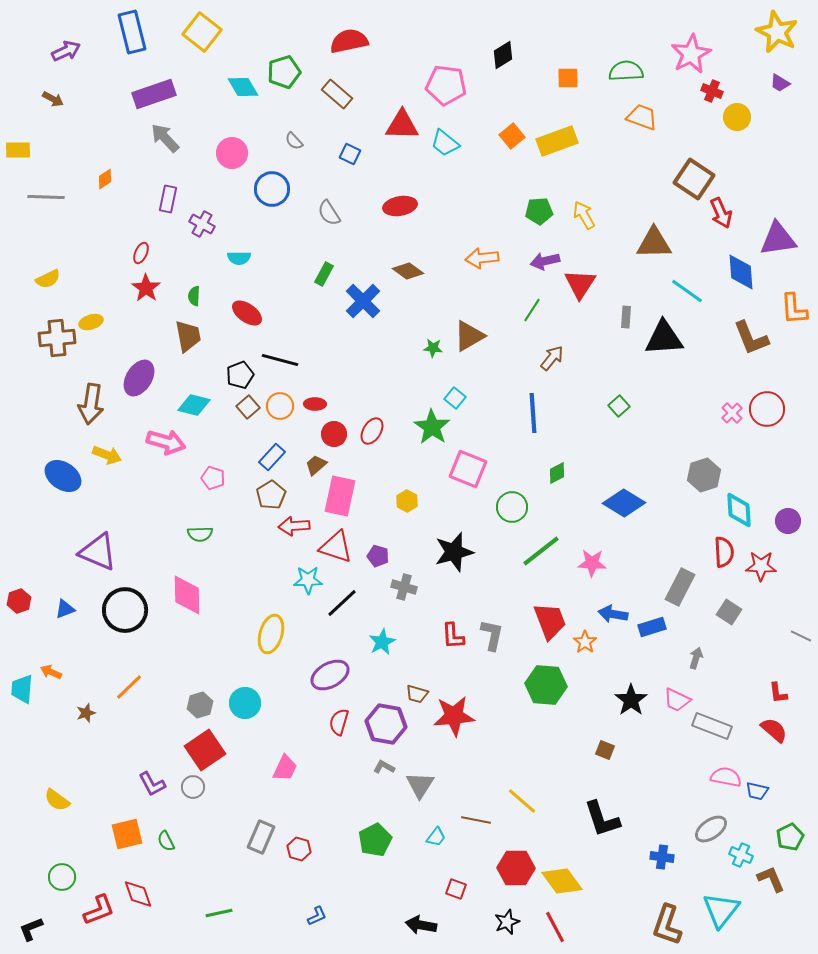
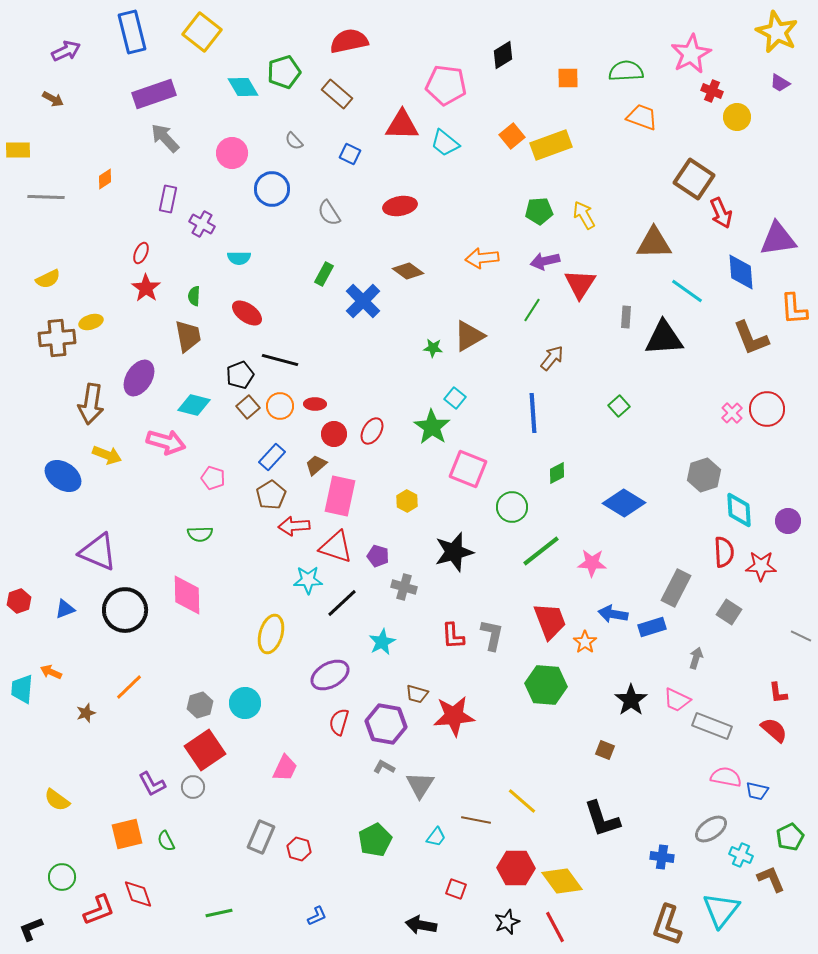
yellow rectangle at (557, 141): moved 6 px left, 4 px down
gray rectangle at (680, 587): moved 4 px left, 1 px down
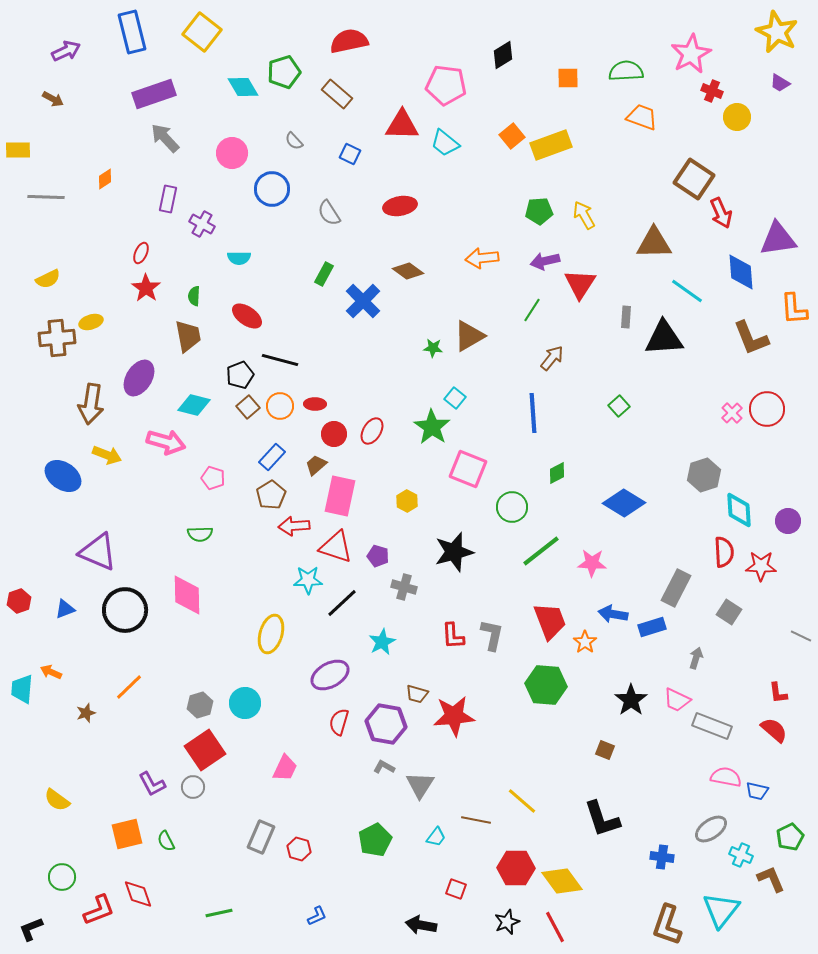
red ellipse at (247, 313): moved 3 px down
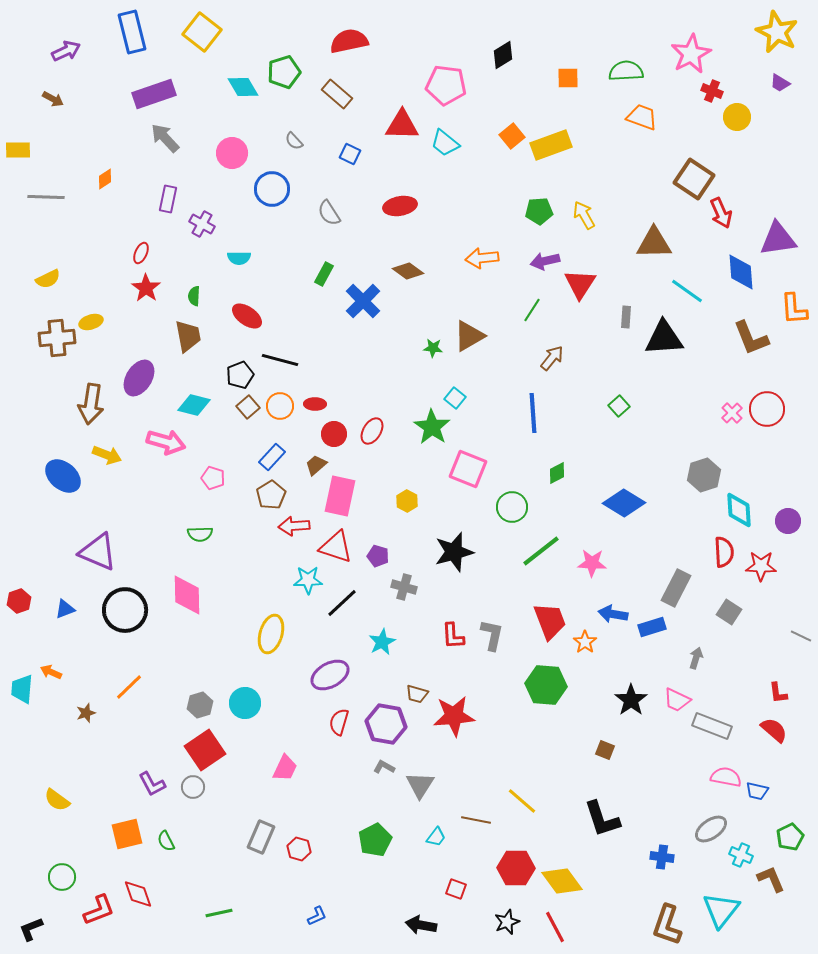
blue ellipse at (63, 476): rotated 6 degrees clockwise
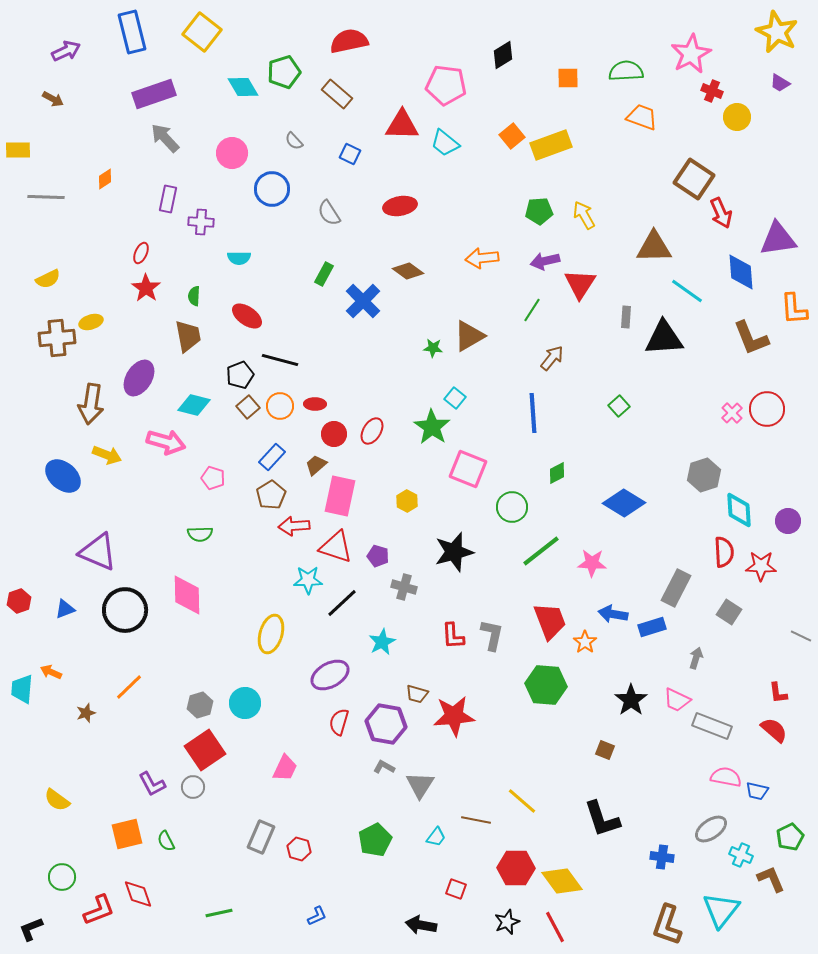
purple cross at (202, 224): moved 1 px left, 2 px up; rotated 25 degrees counterclockwise
brown triangle at (654, 243): moved 4 px down
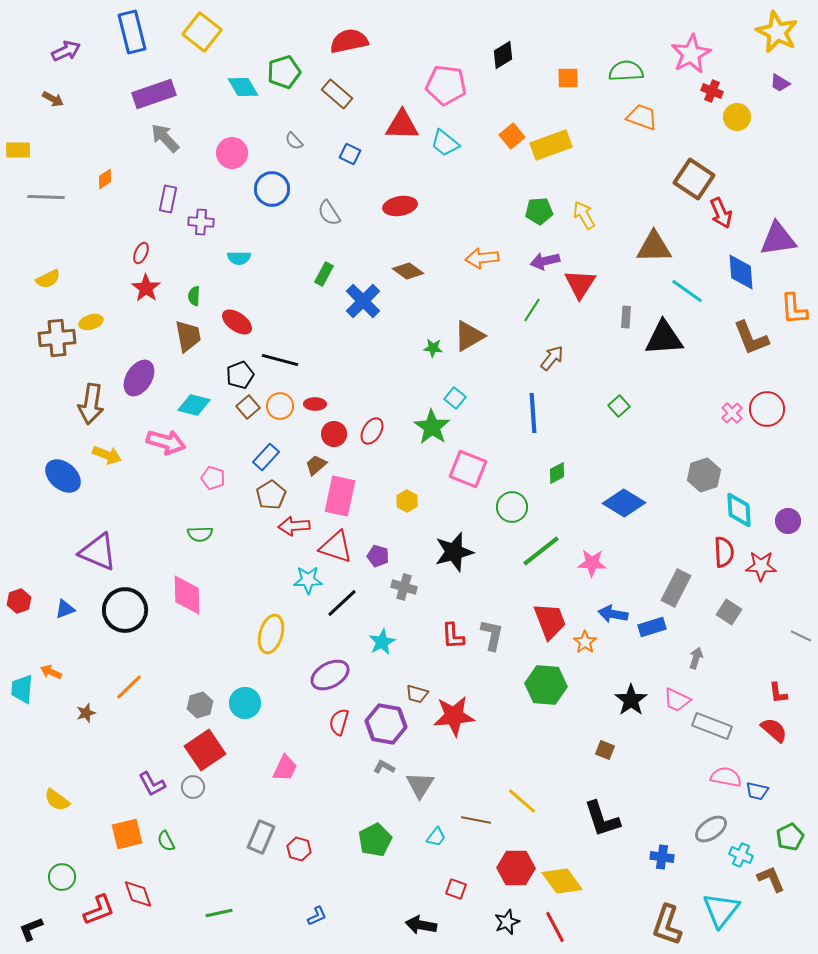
red ellipse at (247, 316): moved 10 px left, 6 px down
blue rectangle at (272, 457): moved 6 px left
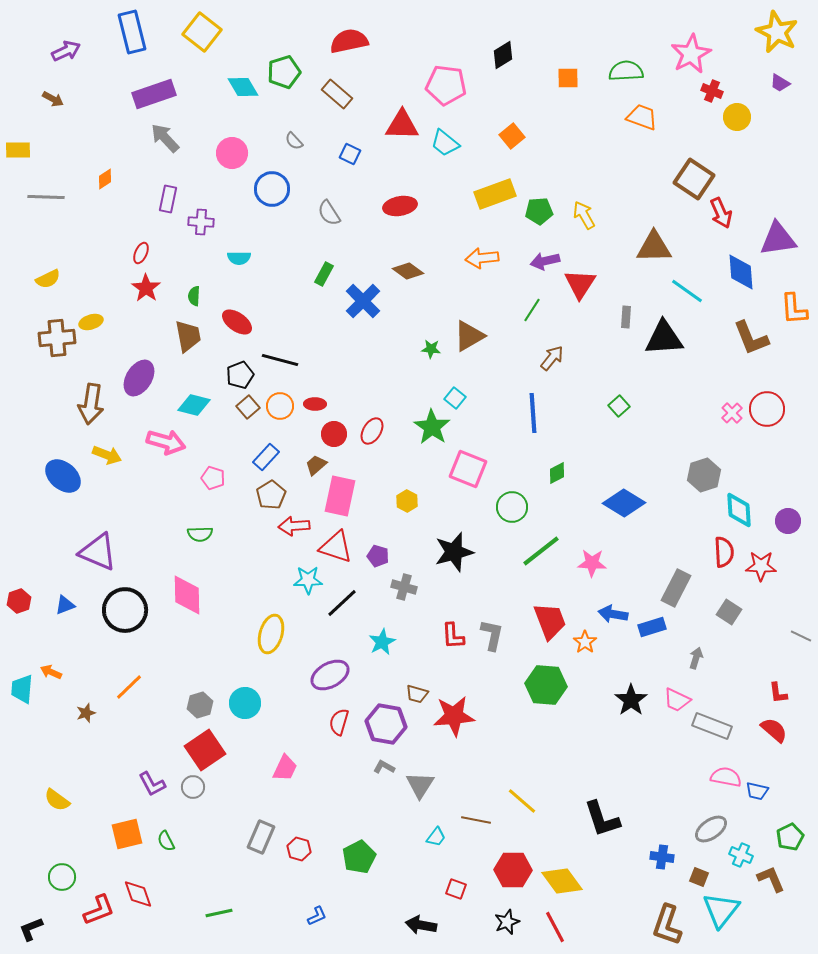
yellow rectangle at (551, 145): moved 56 px left, 49 px down
green star at (433, 348): moved 2 px left, 1 px down
blue triangle at (65, 609): moved 4 px up
brown square at (605, 750): moved 94 px right, 127 px down
green pentagon at (375, 840): moved 16 px left, 17 px down
red hexagon at (516, 868): moved 3 px left, 2 px down
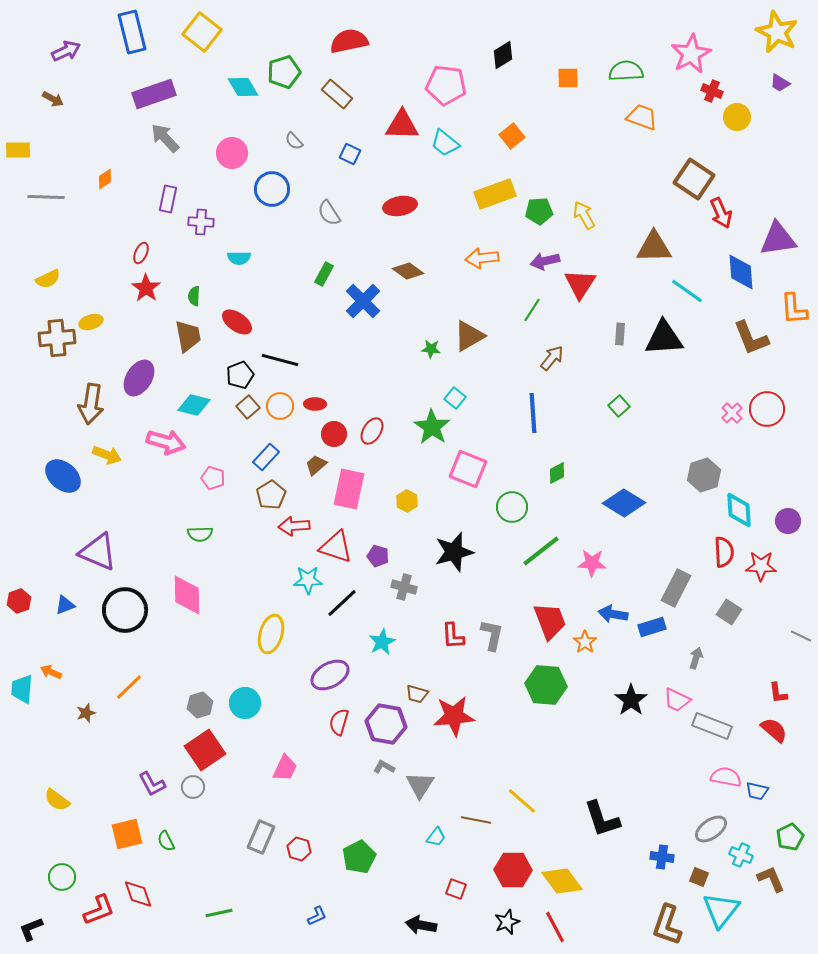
gray rectangle at (626, 317): moved 6 px left, 17 px down
pink rectangle at (340, 496): moved 9 px right, 7 px up
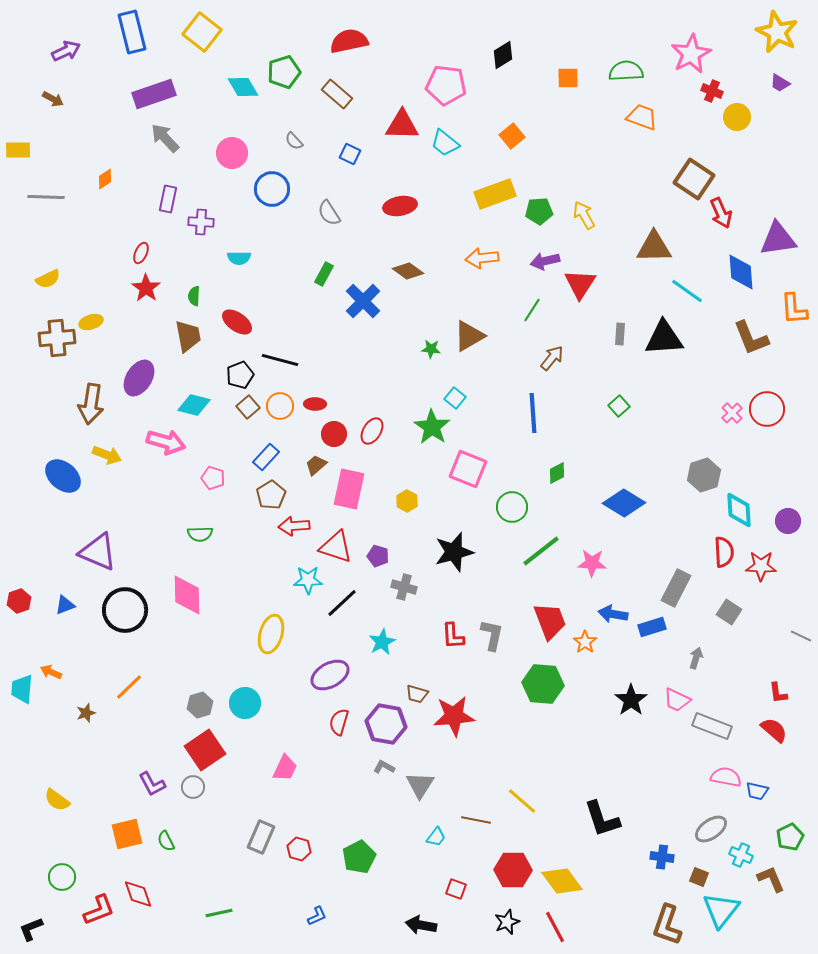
green hexagon at (546, 685): moved 3 px left, 1 px up
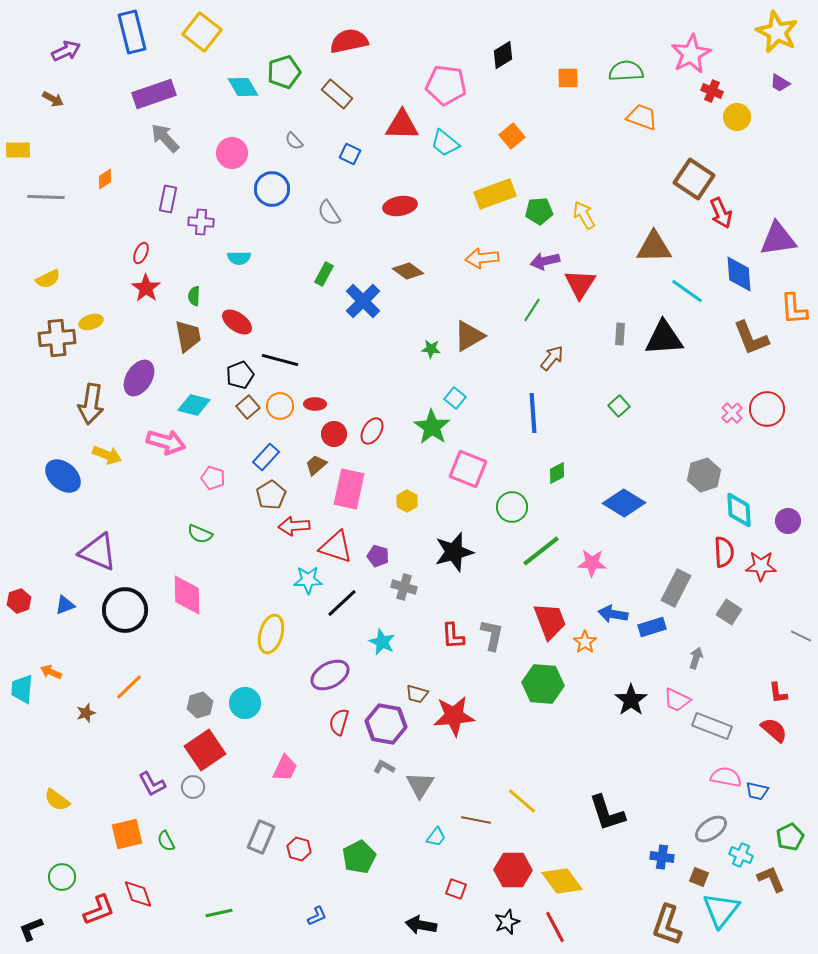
blue diamond at (741, 272): moved 2 px left, 2 px down
green semicircle at (200, 534): rotated 25 degrees clockwise
cyan star at (382, 642): rotated 20 degrees counterclockwise
black L-shape at (602, 819): moved 5 px right, 6 px up
